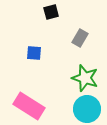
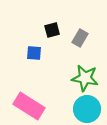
black square: moved 1 px right, 18 px down
green star: rotated 8 degrees counterclockwise
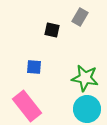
black square: rotated 28 degrees clockwise
gray rectangle: moved 21 px up
blue square: moved 14 px down
pink rectangle: moved 2 px left; rotated 20 degrees clockwise
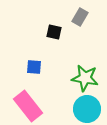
black square: moved 2 px right, 2 px down
pink rectangle: moved 1 px right
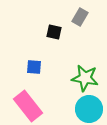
cyan circle: moved 2 px right
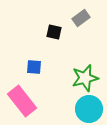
gray rectangle: moved 1 px right, 1 px down; rotated 24 degrees clockwise
green star: rotated 24 degrees counterclockwise
pink rectangle: moved 6 px left, 5 px up
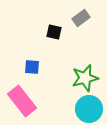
blue square: moved 2 px left
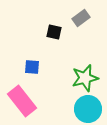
cyan circle: moved 1 px left
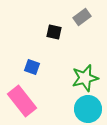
gray rectangle: moved 1 px right, 1 px up
blue square: rotated 14 degrees clockwise
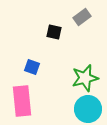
pink rectangle: rotated 32 degrees clockwise
